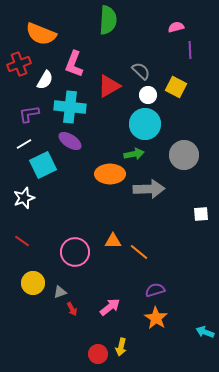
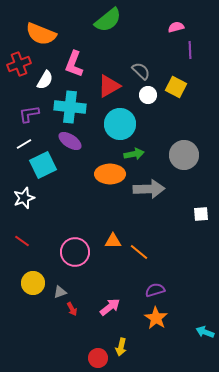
green semicircle: rotated 48 degrees clockwise
cyan circle: moved 25 px left
red circle: moved 4 px down
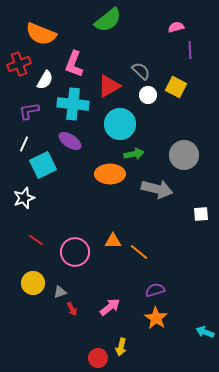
cyan cross: moved 3 px right, 3 px up
purple L-shape: moved 3 px up
white line: rotated 35 degrees counterclockwise
gray arrow: moved 8 px right; rotated 16 degrees clockwise
red line: moved 14 px right, 1 px up
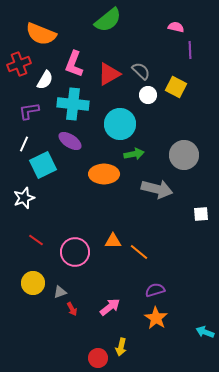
pink semicircle: rotated 28 degrees clockwise
red triangle: moved 12 px up
orange ellipse: moved 6 px left
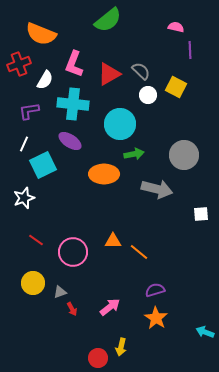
pink circle: moved 2 px left
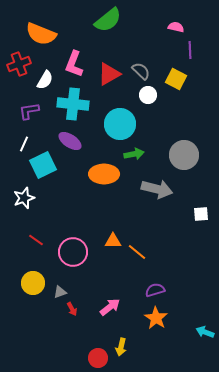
yellow square: moved 8 px up
orange line: moved 2 px left
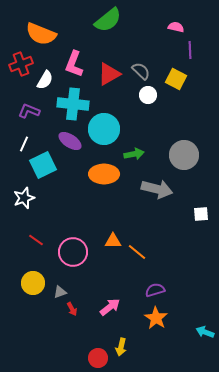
red cross: moved 2 px right
purple L-shape: rotated 30 degrees clockwise
cyan circle: moved 16 px left, 5 px down
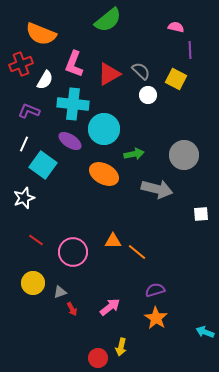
cyan square: rotated 28 degrees counterclockwise
orange ellipse: rotated 28 degrees clockwise
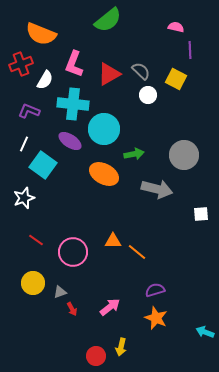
orange star: rotated 10 degrees counterclockwise
red circle: moved 2 px left, 2 px up
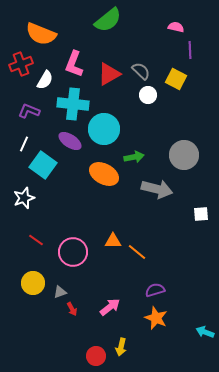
green arrow: moved 3 px down
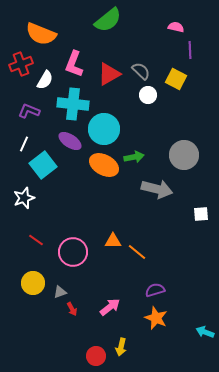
cyan square: rotated 16 degrees clockwise
orange ellipse: moved 9 px up
